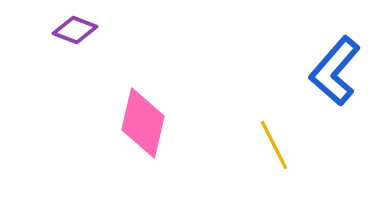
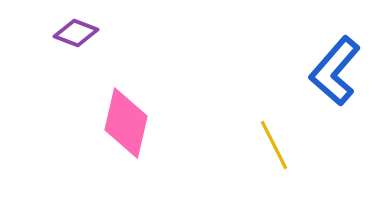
purple diamond: moved 1 px right, 3 px down
pink diamond: moved 17 px left
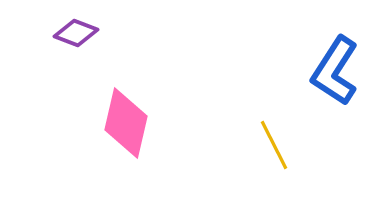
blue L-shape: rotated 8 degrees counterclockwise
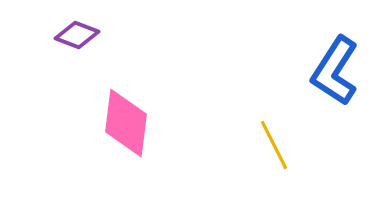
purple diamond: moved 1 px right, 2 px down
pink diamond: rotated 6 degrees counterclockwise
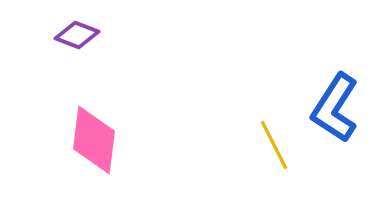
blue L-shape: moved 37 px down
pink diamond: moved 32 px left, 17 px down
